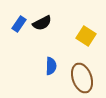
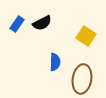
blue rectangle: moved 2 px left
blue semicircle: moved 4 px right, 4 px up
brown ellipse: moved 1 px down; rotated 28 degrees clockwise
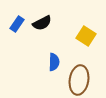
blue semicircle: moved 1 px left
brown ellipse: moved 3 px left, 1 px down
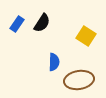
black semicircle: rotated 30 degrees counterclockwise
brown ellipse: rotated 72 degrees clockwise
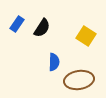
black semicircle: moved 5 px down
